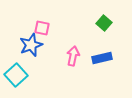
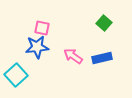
blue star: moved 6 px right, 2 px down; rotated 15 degrees clockwise
pink arrow: rotated 66 degrees counterclockwise
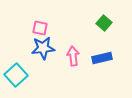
pink square: moved 2 px left
blue star: moved 6 px right, 1 px down
pink arrow: rotated 48 degrees clockwise
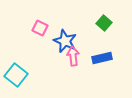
pink square: rotated 14 degrees clockwise
blue star: moved 22 px right, 7 px up; rotated 30 degrees clockwise
cyan square: rotated 10 degrees counterclockwise
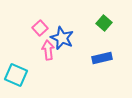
pink square: rotated 21 degrees clockwise
blue star: moved 3 px left, 3 px up
pink arrow: moved 25 px left, 6 px up
cyan square: rotated 15 degrees counterclockwise
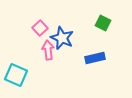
green square: moved 1 px left; rotated 14 degrees counterclockwise
blue rectangle: moved 7 px left
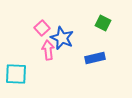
pink square: moved 2 px right
cyan square: moved 1 px up; rotated 20 degrees counterclockwise
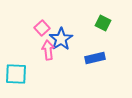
blue star: moved 1 px left, 1 px down; rotated 15 degrees clockwise
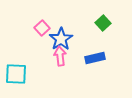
green square: rotated 21 degrees clockwise
pink arrow: moved 12 px right, 6 px down
